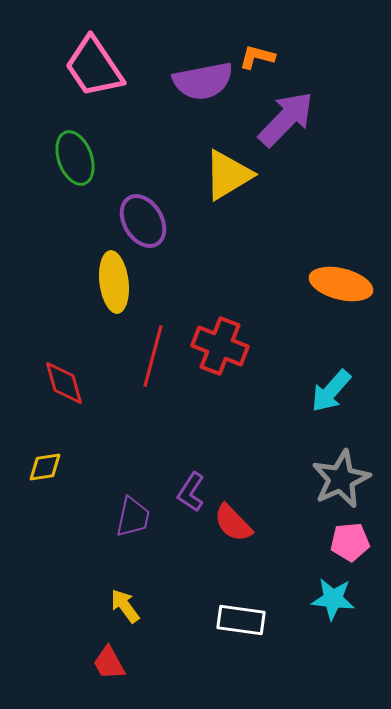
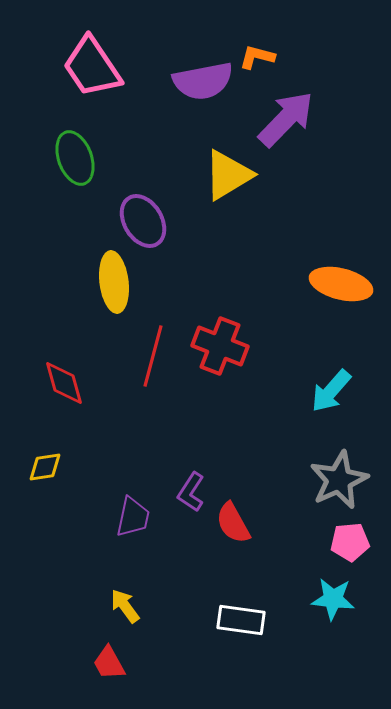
pink trapezoid: moved 2 px left
gray star: moved 2 px left, 1 px down
red semicircle: rotated 15 degrees clockwise
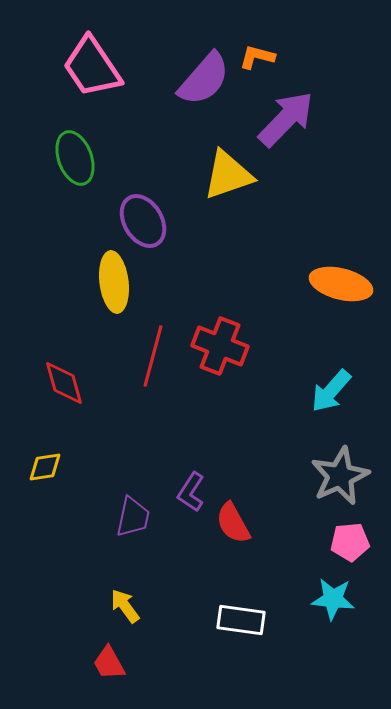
purple semicircle: moved 1 px right, 2 px up; rotated 38 degrees counterclockwise
yellow triangle: rotated 12 degrees clockwise
gray star: moved 1 px right, 4 px up
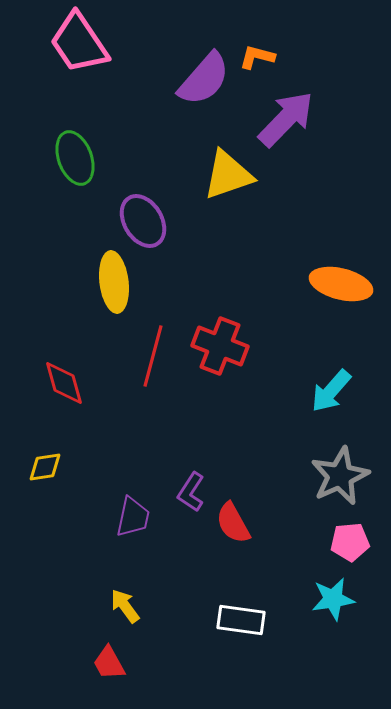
pink trapezoid: moved 13 px left, 24 px up
cyan star: rotated 15 degrees counterclockwise
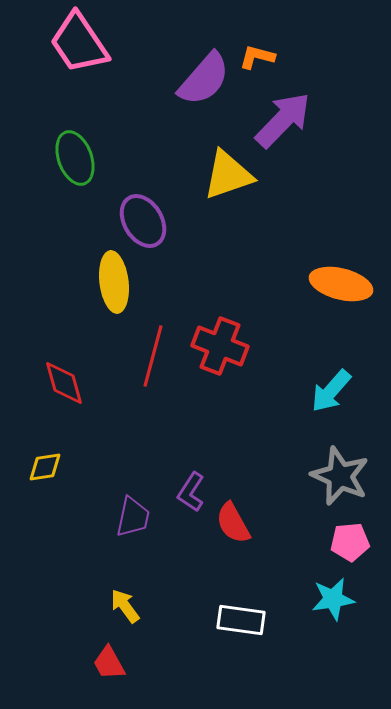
purple arrow: moved 3 px left, 1 px down
gray star: rotated 24 degrees counterclockwise
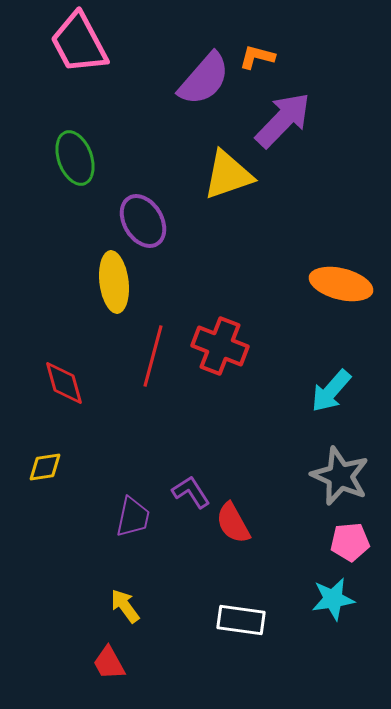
pink trapezoid: rotated 6 degrees clockwise
purple L-shape: rotated 114 degrees clockwise
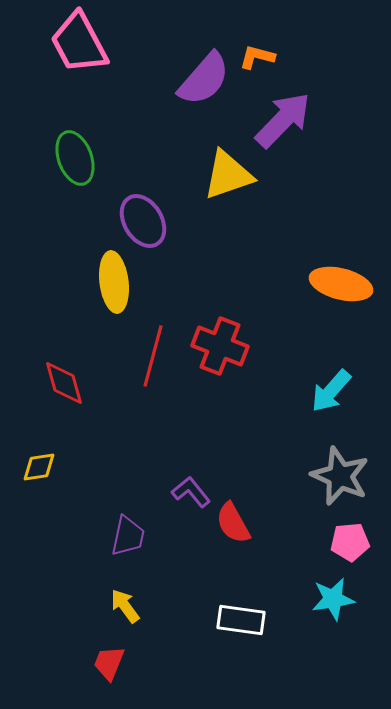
yellow diamond: moved 6 px left
purple L-shape: rotated 6 degrees counterclockwise
purple trapezoid: moved 5 px left, 19 px down
red trapezoid: rotated 51 degrees clockwise
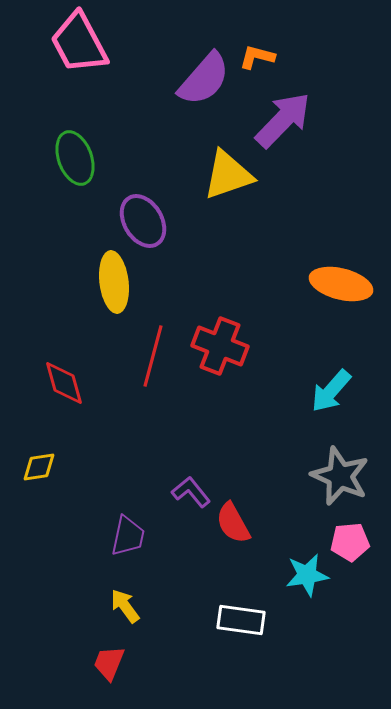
cyan star: moved 26 px left, 24 px up
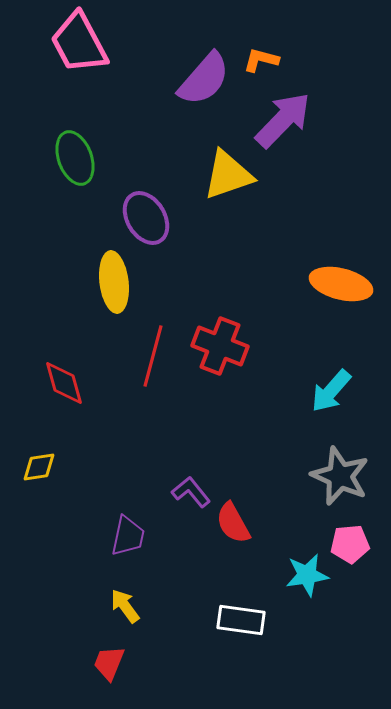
orange L-shape: moved 4 px right, 3 px down
purple ellipse: moved 3 px right, 3 px up
pink pentagon: moved 2 px down
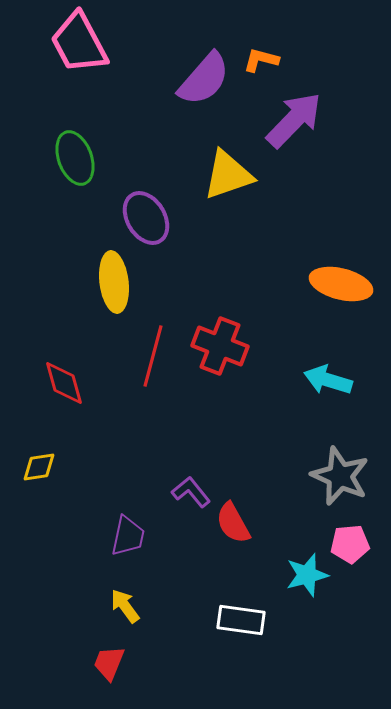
purple arrow: moved 11 px right
cyan arrow: moved 3 px left, 11 px up; rotated 66 degrees clockwise
cyan star: rotated 6 degrees counterclockwise
